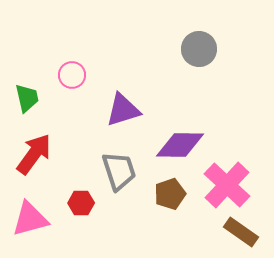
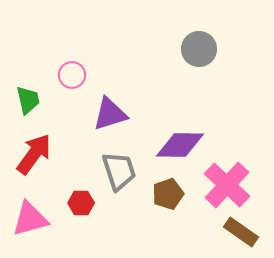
green trapezoid: moved 1 px right, 2 px down
purple triangle: moved 13 px left, 4 px down
brown pentagon: moved 2 px left
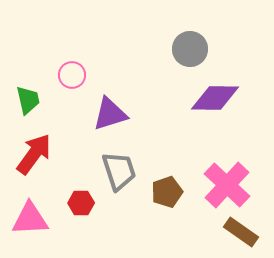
gray circle: moved 9 px left
purple diamond: moved 35 px right, 47 px up
brown pentagon: moved 1 px left, 2 px up
pink triangle: rotated 12 degrees clockwise
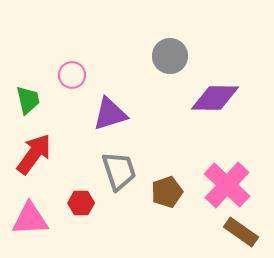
gray circle: moved 20 px left, 7 px down
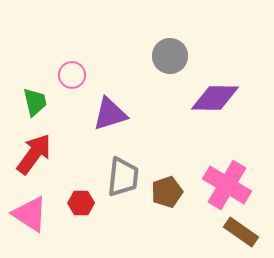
green trapezoid: moved 7 px right, 2 px down
gray trapezoid: moved 4 px right, 6 px down; rotated 24 degrees clockwise
pink cross: rotated 12 degrees counterclockwise
pink triangle: moved 5 px up; rotated 36 degrees clockwise
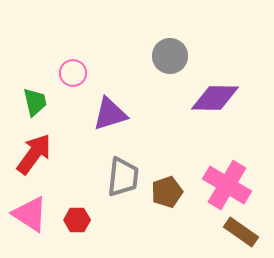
pink circle: moved 1 px right, 2 px up
red hexagon: moved 4 px left, 17 px down
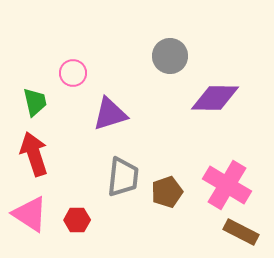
red arrow: rotated 54 degrees counterclockwise
brown rectangle: rotated 8 degrees counterclockwise
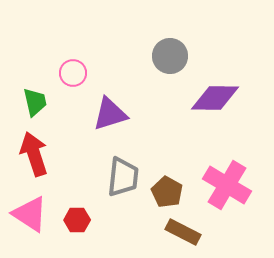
brown pentagon: rotated 24 degrees counterclockwise
brown rectangle: moved 58 px left
